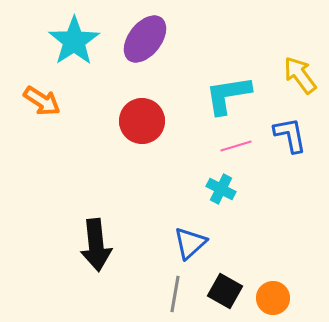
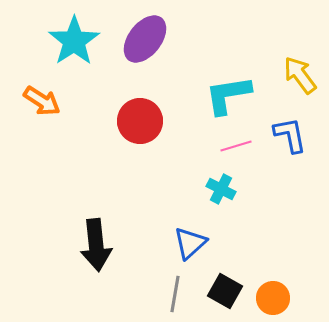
red circle: moved 2 px left
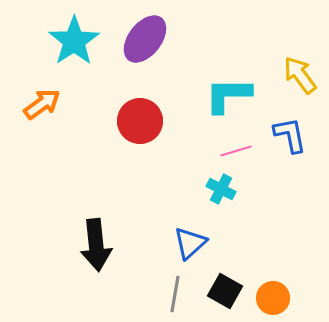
cyan L-shape: rotated 9 degrees clockwise
orange arrow: moved 3 px down; rotated 69 degrees counterclockwise
pink line: moved 5 px down
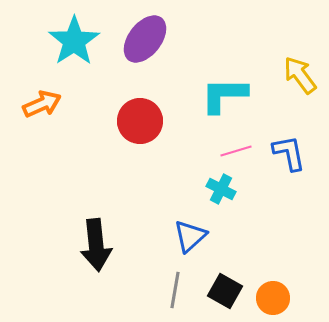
cyan L-shape: moved 4 px left
orange arrow: rotated 12 degrees clockwise
blue L-shape: moved 1 px left, 18 px down
blue triangle: moved 7 px up
gray line: moved 4 px up
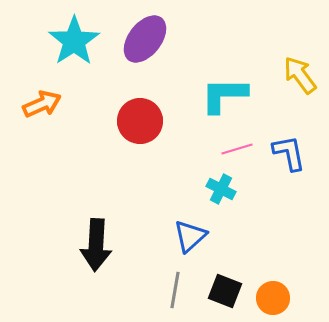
pink line: moved 1 px right, 2 px up
black arrow: rotated 9 degrees clockwise
black square: rotated 8 degrees counterclockwise
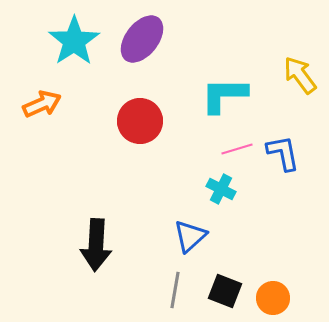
purple ellipse: moved 3 px left
blue L-shape: moved 6 px left
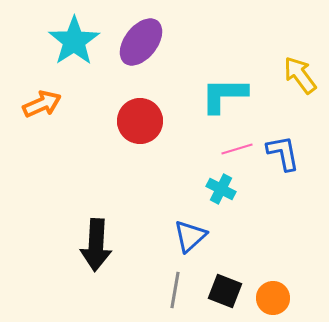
purple ellipse: moved 1 px left, 3 px down
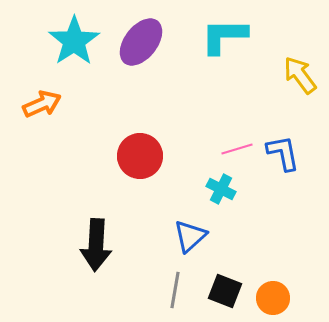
cyan L-shape: moved 59 px up
red circle: moved 35 px down
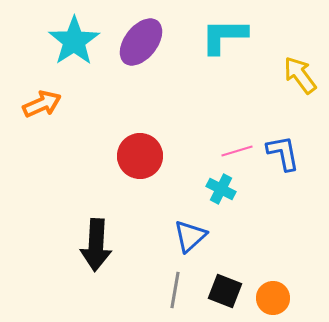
pink line: moved 2 px down
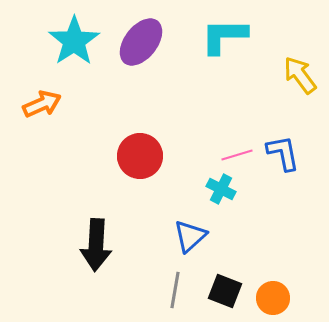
pink line: moved 4 px down
